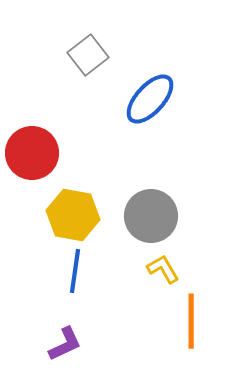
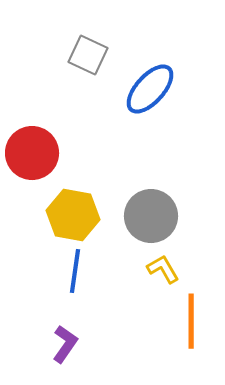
gray square: rotated 27 degrees counterclockwise
blue ellipse: moved 10 px up
purple L-shape: rotated 30 degrees counterclockwise
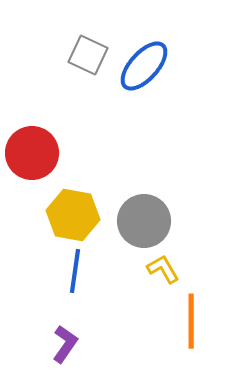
blue ellipse: moved 6 px left, 23 px up
gray circle: moved 7 px left, 5 px down
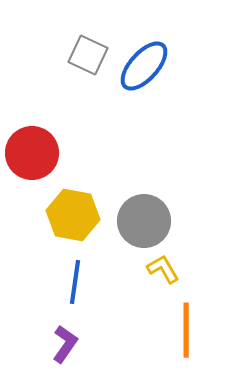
blue line: moved 11 px down
orange line: moved 5 px left, 9 px down
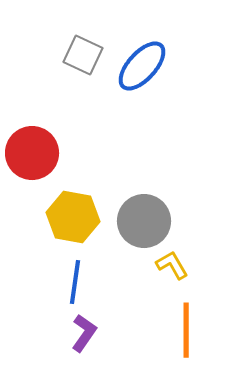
gray square: moved 5 px left
blue ellipse: moved 2 px left
yellow hexagon: moved 2 px down
yellow L-shape: moved 9 px right, 4 px up
purple L-shape: moved 19 px right, 11 px up
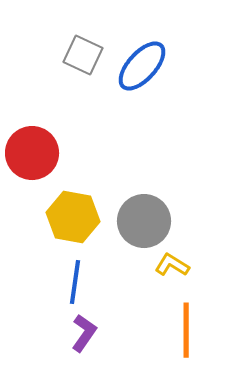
yellow L-shape: rotated 28 degrees counterclockwise
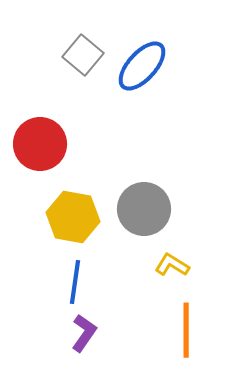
gray square: rotated 15 degrees clockwise
red circle: moved 8 px right, 9 px up
gray circle: moved 12 px up
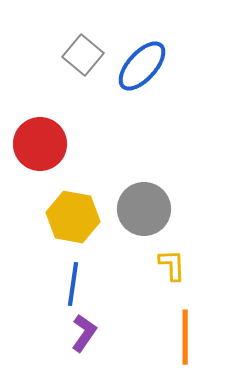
yellow L-shape: rotated 56 degrees clockwise
blue line: moved 2 px left, 2 px down
orange line: moved 1 px left, 7 px down
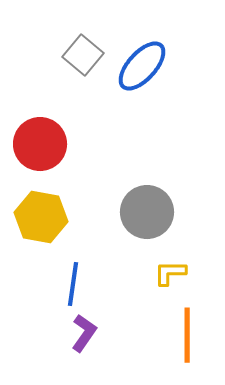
gray circle: moved 3 px right, 3 px down
yellow hexagon: moved 32 px left
yellow L-shape: moved 2 px left, 8 px down; rotated 88 degrees counterclockwise
orange line: moved 2 px right, 2 px up
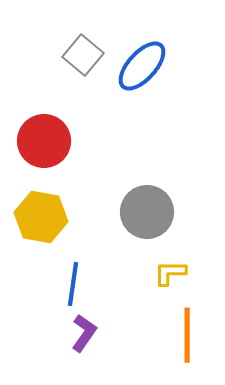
red circle: moved 4 px right, 3 px up
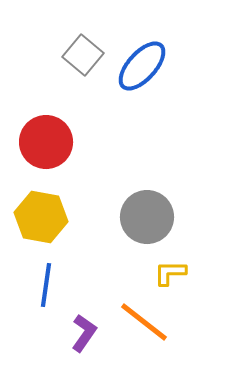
red circle: moved 2 px right, 1 px down
gray circle: moved 5 px down
blue line: moved 27 px left, 1 px down
orange line: moved 43 px left, 13 px up; rotated 52 degrees counterclockwise
